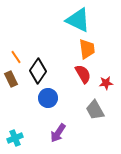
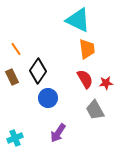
orange line: moved 8 px up
red semicircle: moved 2 px right, 5 px down
brown rectangle: moved 1 px right, 2 px up
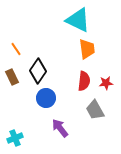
red semicircle: moved 1 px left, 2 px down; rotated 36 degrees clockwise
blue circle: moved 2 px left
purple arrow: moved 2 px right, 5 px up; rotated 108 degrees clockwise
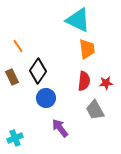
orange line: moved 2 px right, 3 px up
